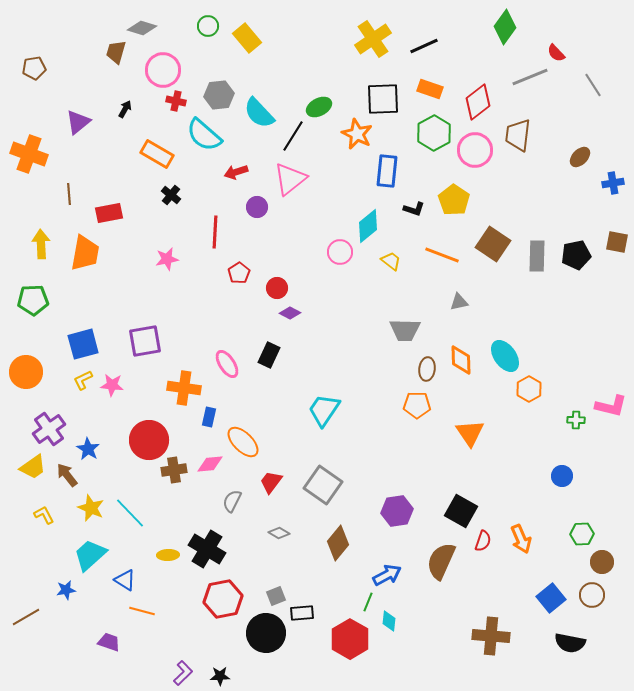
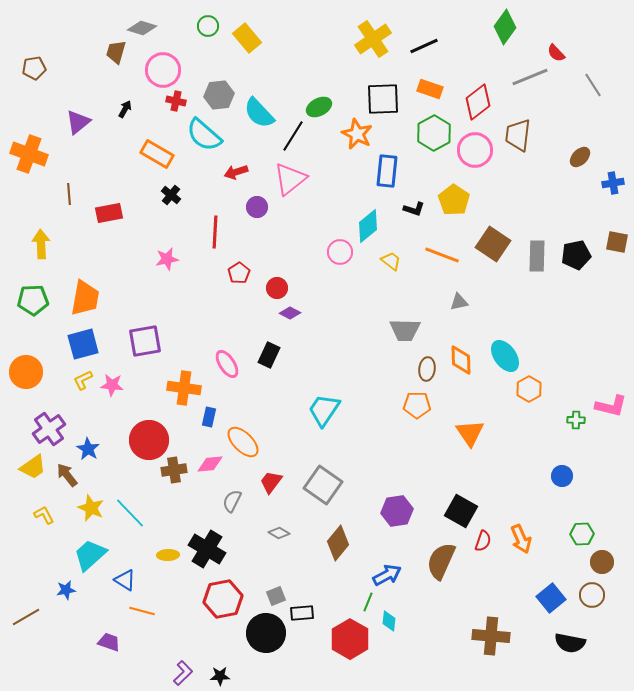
orange trapezoid at (85, 253): moved 45 px down
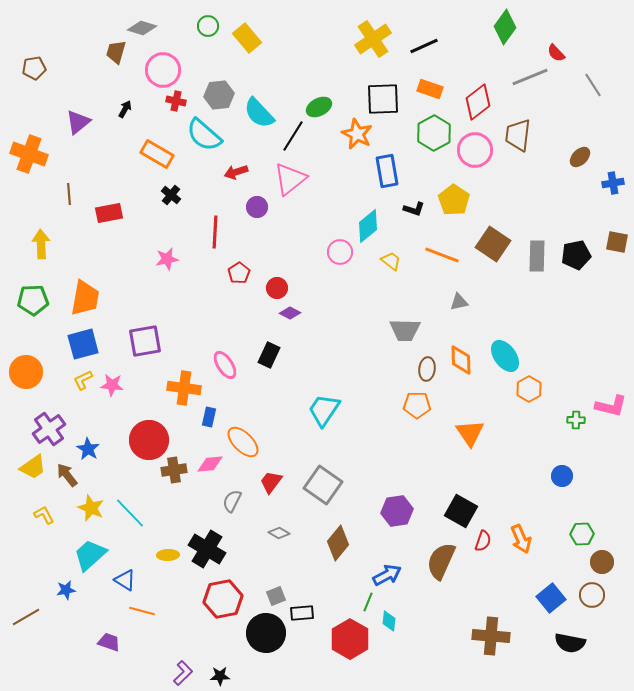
blue rectangle at (387, 171): rotated 16 degrees counterclockwise
pink ellipse at (227, 364): moved 2 px left, 1 px down
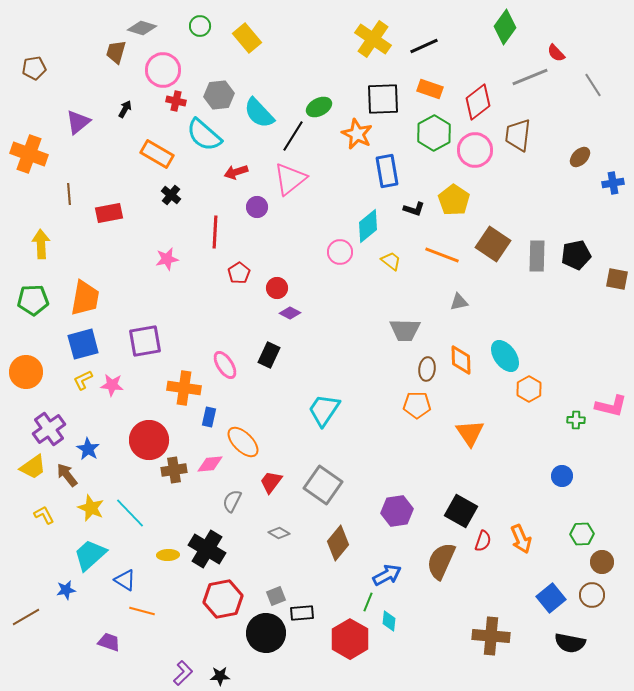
green circle at (208, 26): moved 8 px left
yellow cross at (373, 39): rotated 21 degrees counterclockwise
brown square at (617, 242): moved 37 px down
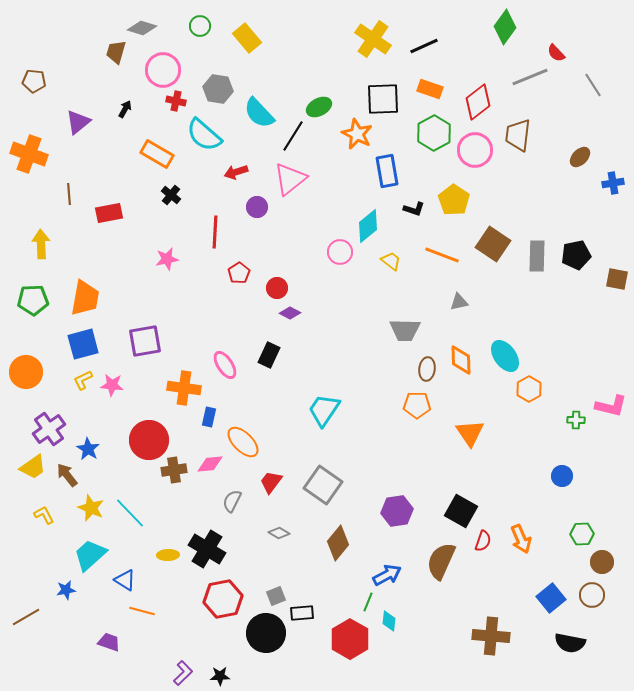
brown pentagon at (34, 68): moved 13 px down; rotated 15 degrees clockwise
gray hexagon at (219, 95): moved 1 px left, 6 px up; rotated 16 degrees clockwise
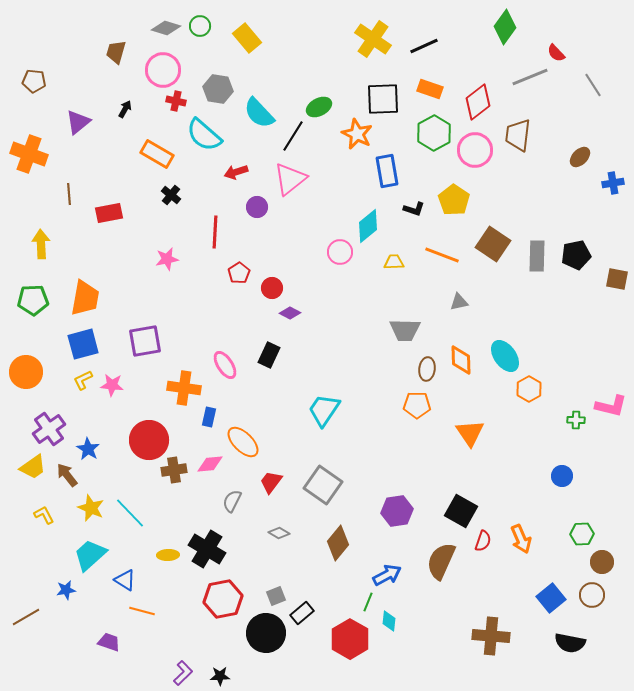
gray diamond at (142, 28): moved 24 px right
yellow trapezoid at (391, 261): moved 3 px right, 1 px down; rotated 40 degrees counterclockwise
red circle at (277, 288): moved 5 px left
black rectangle at (302, 613): rotated 35 degrees counterclockwise
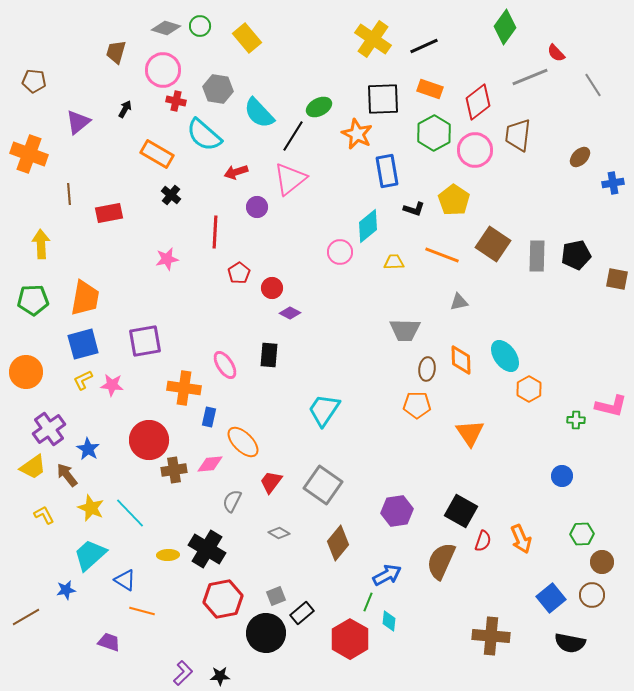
black rectangle at (269, 355): rotated 20 degrees counterclockwise
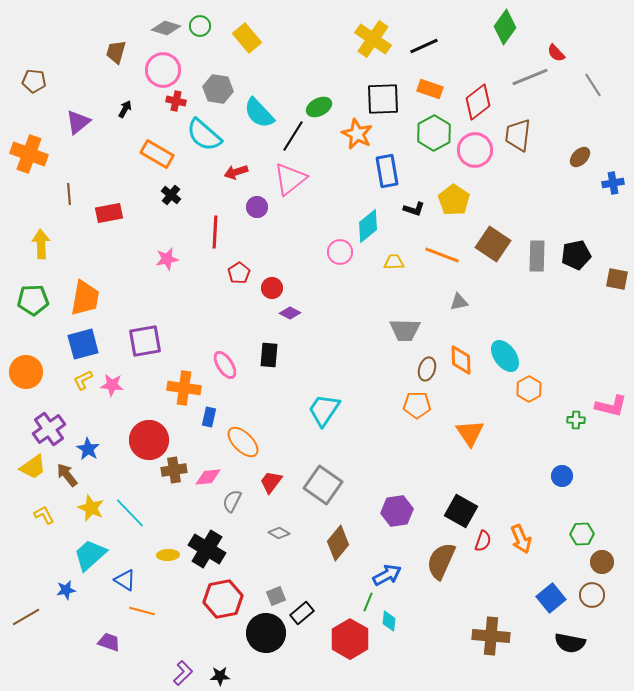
brown ellipse at (427, 369): rotated 10 degrees clockwise
pink diamond at (210, 464): moved 2 px left, 13 px down
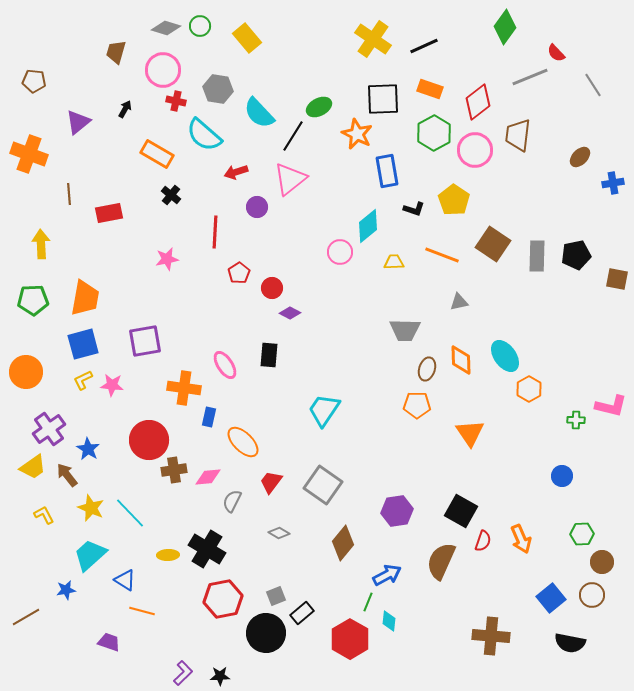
brown diamond at (338, 543): moved 5 px right
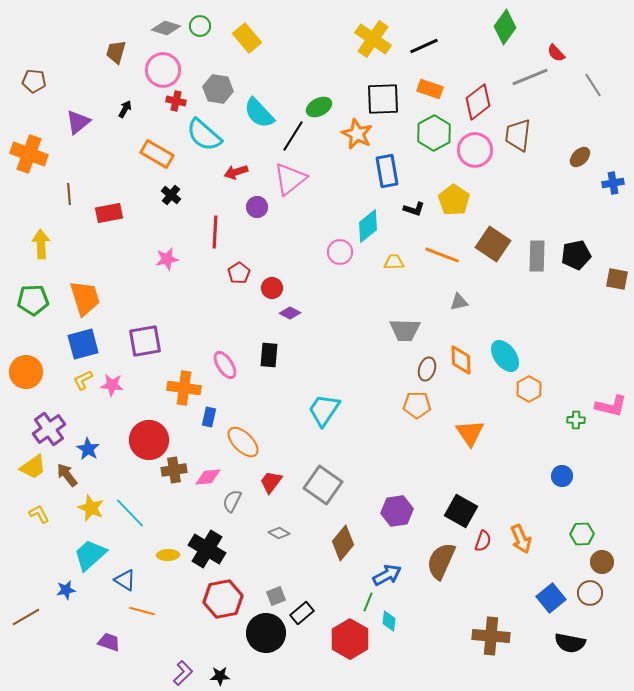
orange trapezoid at (85, 298): rotated 27 degrees counterclockwise
yellow L-shape at (44, 515): moved 5 px left, 1 px up
brown circle at (592, 595): moved 2 px left, 2 px up
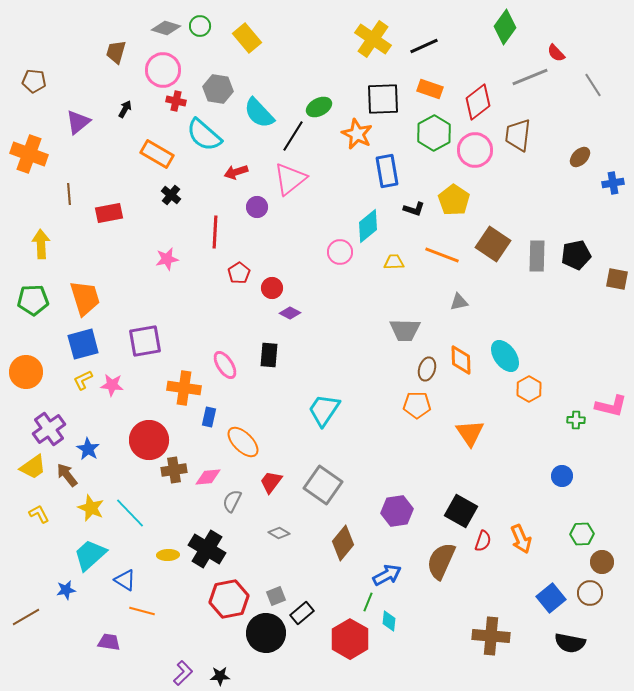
red hexagon at (223, 599): moved 6 px right
purple trapezoid at (109, 642): rotated 10 degrees counterclockwise
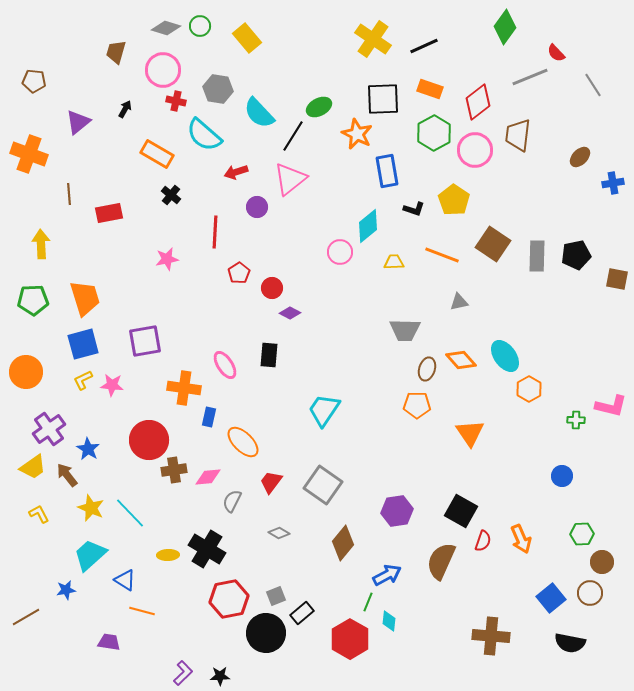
orange diamond at (461, 360): rotated 40 degrees counterclockwise
